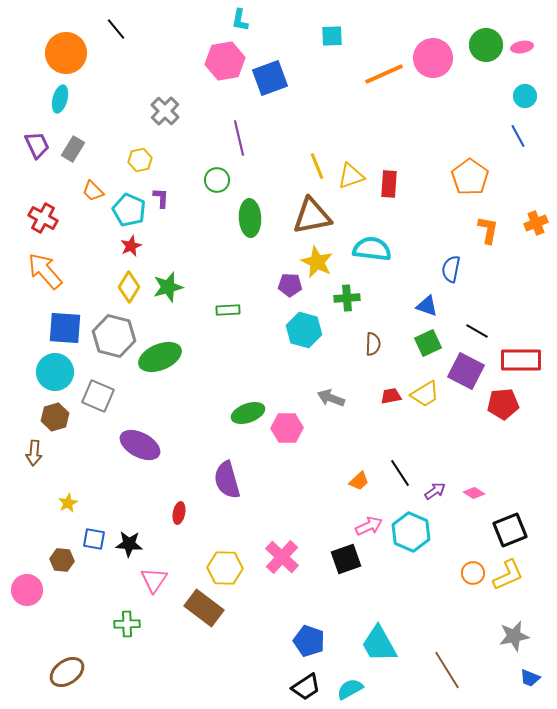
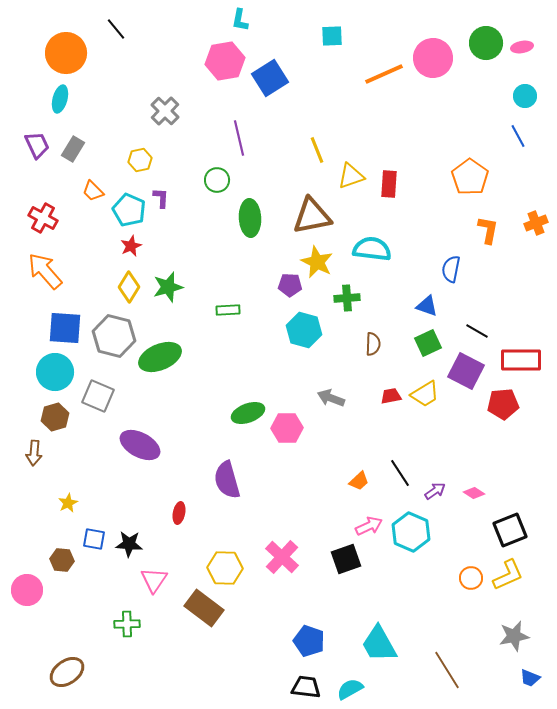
green circle at (486, 45): moved 2 px up
blue square at (270, 78): rotated 12 degrees counterclockwise
yellow line at (317, 166): moved 16 px up
orange circle at (473, 573): moved 2 px left, 5 px down
black trapezoid at (306, 687): rotated 140 degrees counterclockwise
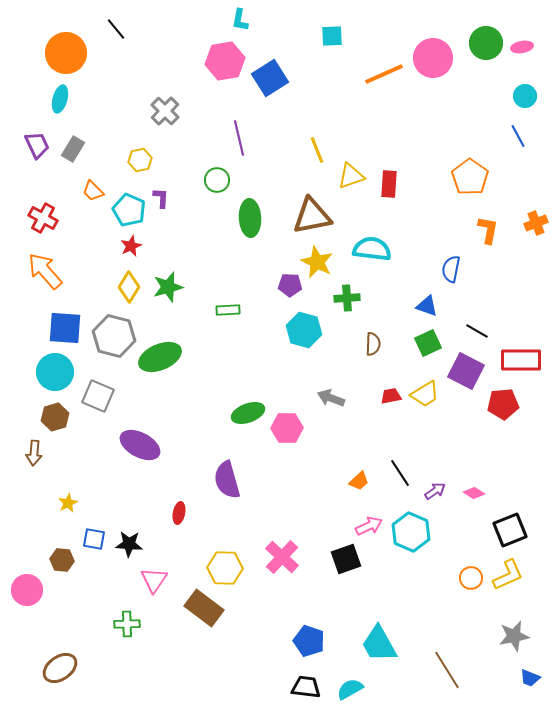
brown ellipse at (67, 672): moved 7 px left, 4 px up
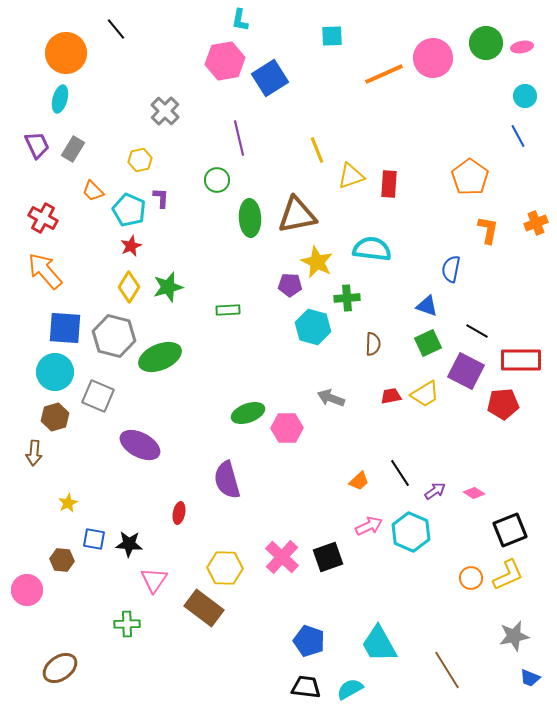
brown triangle at (312, 216): moved 15 px left, 1 px up
cyan hexagon at (304, 330): moved 9 px right, 3 px up
black square at (346, 559): moved 18 px left, 2 px up
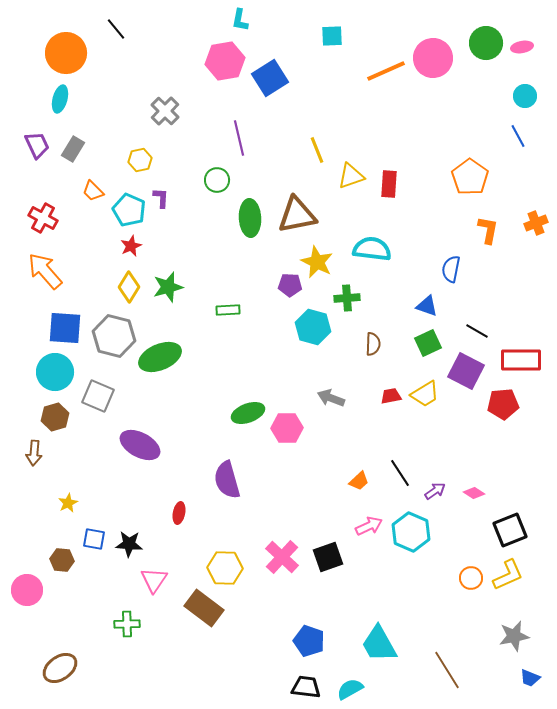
orange line at (384, 74): moved 2 px right, 3 px up
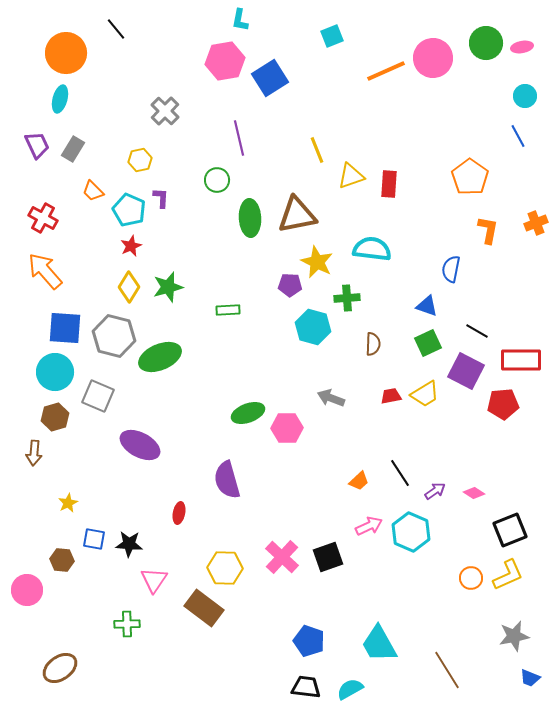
cyan square at (332, 36): rotated 20 degrees counterclockwise
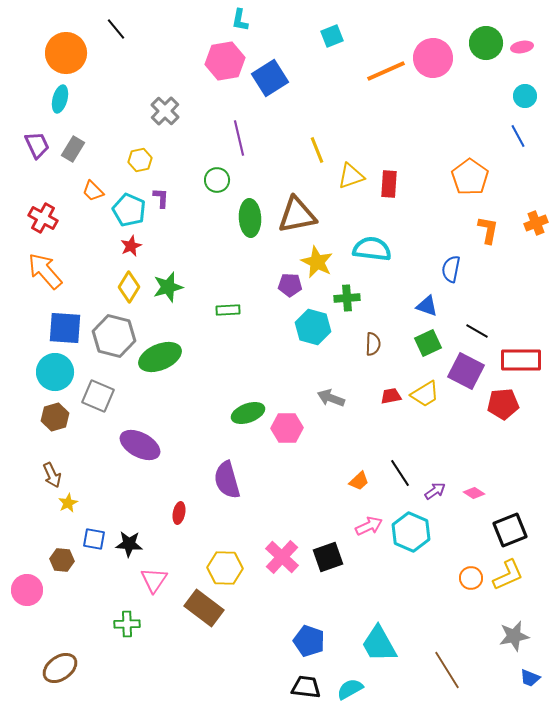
brown arrow at (34, 453): moved 18 px right, 22 px down; rotated 30 degrees counterclockwise
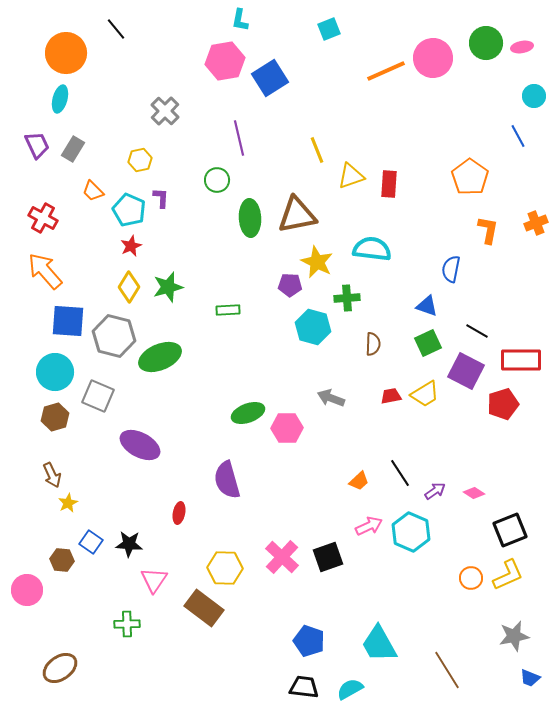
cyan square at (332, 36): moved 3 px left, 7 px up
cyan circle at (525, 96): moved 9 px right
blue square at (65, 328): moved 3 px right, 7 px up
red pentagon at (503, 404): rotated 12 degrees counterclockwise
blue square at (94, 539): moved 3 px left, 3 px down; rotated 25 degrees clockwise
black trapezoid at (306, 687): moved 2 px left
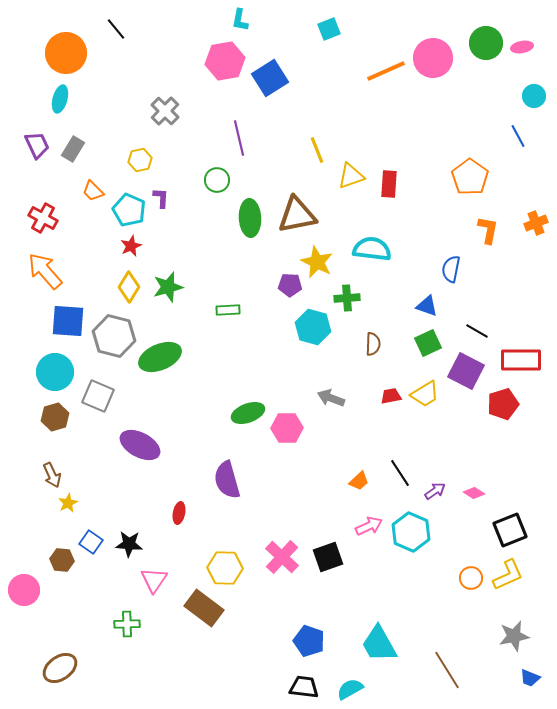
pink circle at (27, 590): moved 3 px left
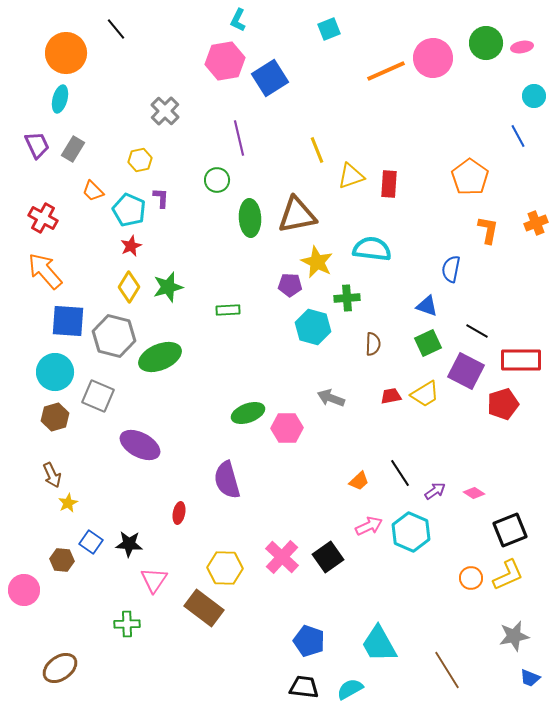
cyan L-shape at (240, 20): moved 2 px left; rotated 15 degrees clockwise
black square at (328, 557): rotated 16 degrees counterclockwise
